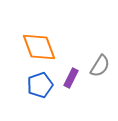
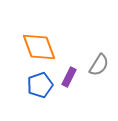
gray semicircle: moved 1 px left, 1 px up
purple rectangle: moved 2 px left, 1 px up
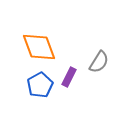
gray semicircle: moved 3 px up
blue pentagon: rotated 10 degrees counterclockwise
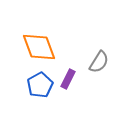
purple rectangle: moved 1 px left, 2 px down
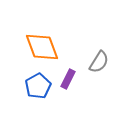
orange diamond: moved 3 px right
blue pentagon: moved 2 px left, 1 px down
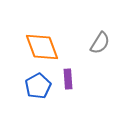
gray semicircle: moved 1 px right, 19 px up
purple rectangle: rotated 30 degrees counterclockwise
